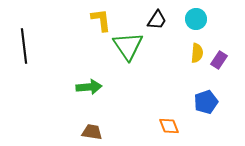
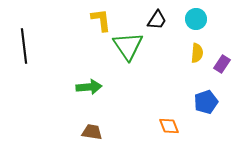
purple rectangle: moved 3 px right, 4 px down
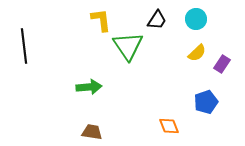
yellow semicircle: rotated 42 degrees clockwise
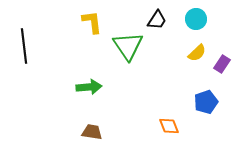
yellow L-shape: moved 9 px left, 2 px down
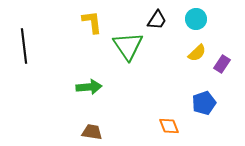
blue pentagon: moved 2 px left, 1 px down
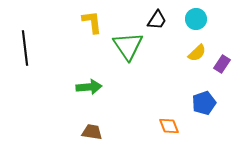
black line: moved 1 px right, 2 px down
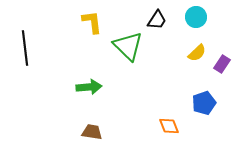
cyan circle: moved 2 px up
green triangle: rotated 12 degrees counterclockwise
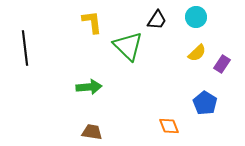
blue pentagon: moved 1 px right; rotated 20 degrees counterclockwise
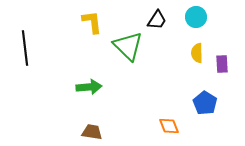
yellow semicircle: rotated 132 degrees clockwise
purple rectangle: rotated 36 degrees counterclockwise
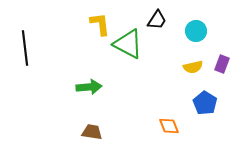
cyan circle: moved 14 px down
yellow L-shape: moved 8 px right, 2 px down
green triangle: moved 2 px up; rotated 16 degrees counterclockwise
yellow semicircle: moved 4 px left, 14 px down; rotated 102 degrees counterclockwise
purple rectangle: rotated 24 degrees clockwise
